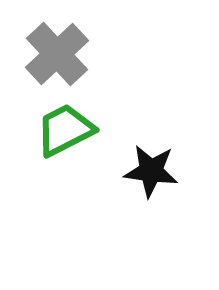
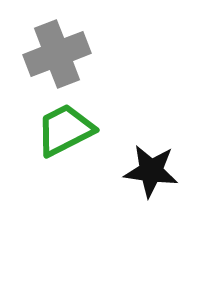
gray cross: rotated 22 degrees clockwise
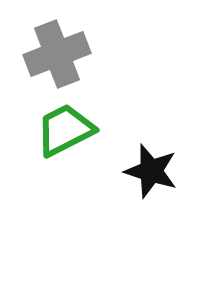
black star: rotated 10 degrees clockwise
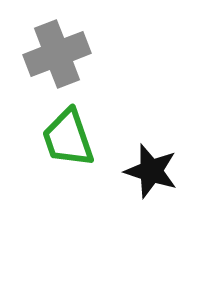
green trapezoid: moved 3 px right, 8 px down; rotated 82 degrees counterclockwise
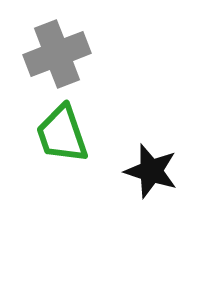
green trapezoid: moved 6 px left, 4 px up
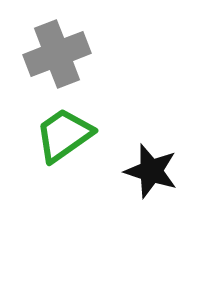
green trapezoid: moved 2 px right, 1 px down; rotated 74 degrees clockwise
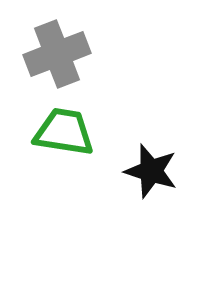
green trapezoid: moved 3 px up; rotated 44 degrees clockwise
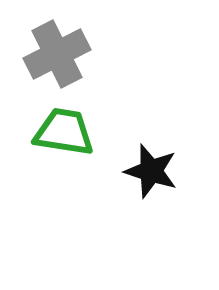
gray cross: rotated 6 degrees counterclockwise
